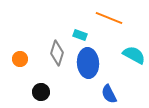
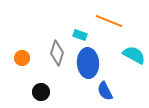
orange line: moved 3 px down
orange circle: moved 2 px right, 1 px up
blue semicircle: moved 4 px left, 3 px up
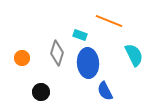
cyan semicircle: rotated 35 degrees clockwise
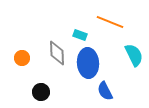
orange line: moved 1 px right, 1 px down
gray diamond: rotated 20 degrees counterclockwise
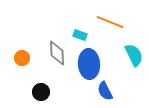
blue ellipse: moved 1 px right, 1 px down
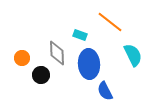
orange line: rotated 16 degrees clockwise
cyan semicircle: moved 1 px left
black circle: moved 17 px up
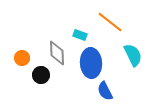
blue ellipse: moved 2 px right, 1 px up
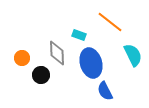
cyan rectangle: moved 1 px left
blue ellipse: rotated 12 degrees counterclockwise
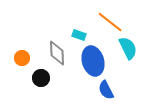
cyan semicircle: moved 5 px left, 7 px up
blue ellipse: moved 2 px right, 2 px up
black circle: moved 3 px down
blue semicircle: moved 1 px right, 1 px up
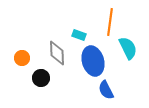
orange line: rotated 60 degrees clockwise
